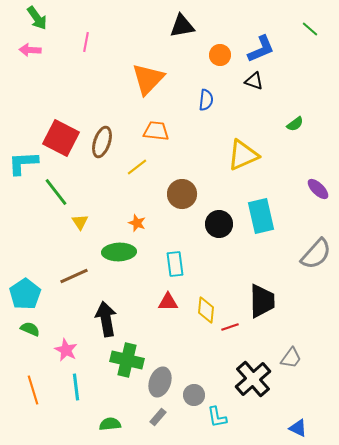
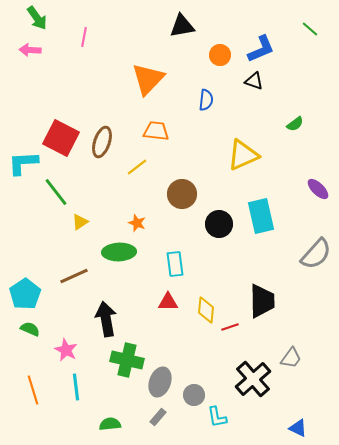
pink line at (86, 42): moved 2 px left, 5 px up
yellow triangle at (80, 222): rotated 30 degrees clockwise
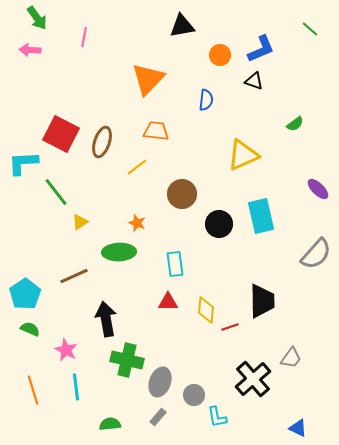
red square at (61, 138): moved 4 px up
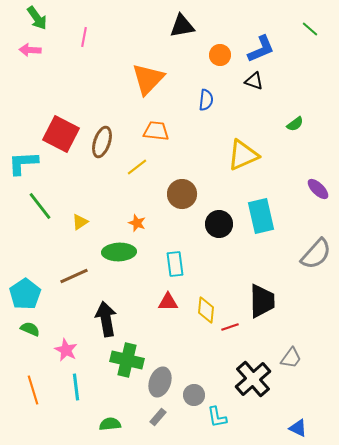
green line at (56, 192): moved 16 px left, 14 px down
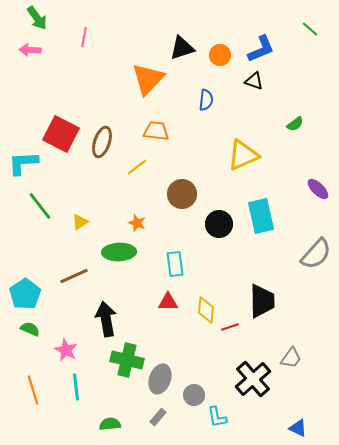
black triangle at (182, 26): moved 22 px down; rotated 8 degrees counterclockwise
gray ellipse at (160, 382): moved 3 px up
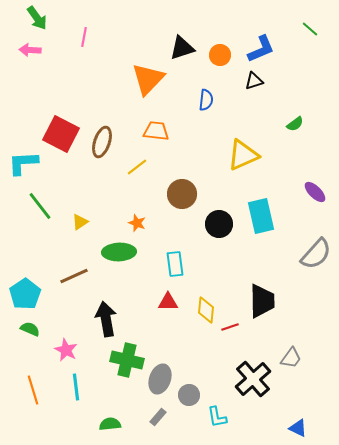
black triangle at (254, 81): rotated 36 degrees counterclockwise
purple ellipse at (318, 189): moved 3 px left, 3 px down
gray circle at (194, 395): moved 5 px left
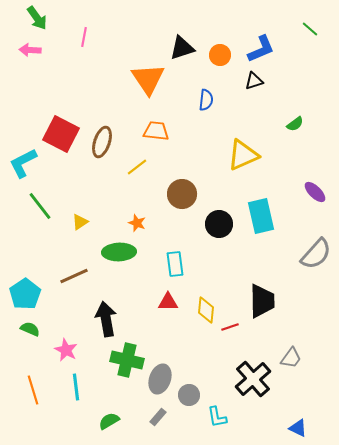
orange triangle at (148, 79): rotated 18 degrees counterclockwise
cyan L-shape at (23, 163): rotated 24 degrees counterclockwise
green semicircle at (110, 424): moved 1 px left, 3 px up; rotated 25 degrees counterclockwise
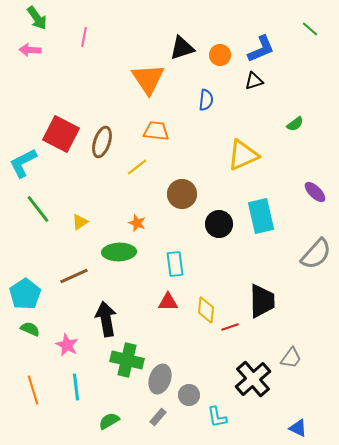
green line at (40, 206): moved 2 px left, 3 px down
pink star at (66, 350): moved 1 px right, 5 px up
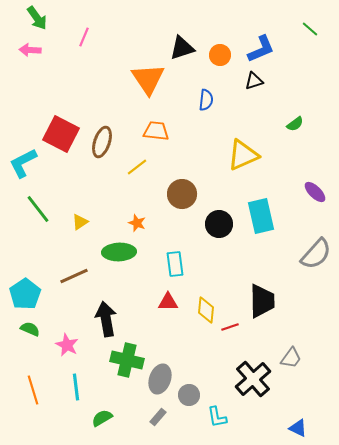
pink line at (84, 37): rotated 12 degrees clockwise
green semicircle at (109, 421): moved 7 px left, 3 px up
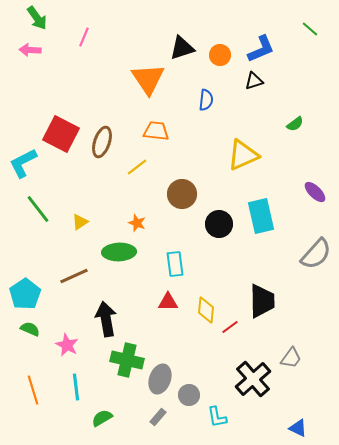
red line at (230, 327): rotated 18 degrees counterclockwise
